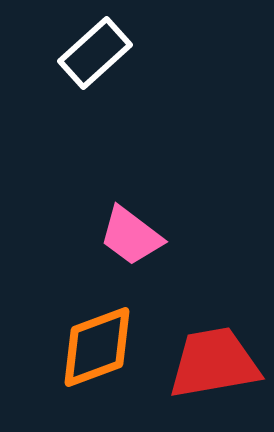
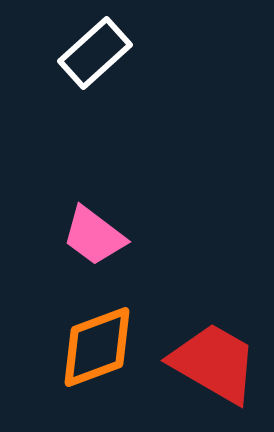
pink trapezoid: moved 37 px left
red trapezoid: rotated 40 degrees clockwise
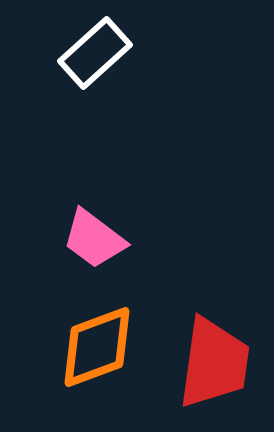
pink trapezoid: moved 3 px down
red trapezoid: rotated 68 degrees clockwise
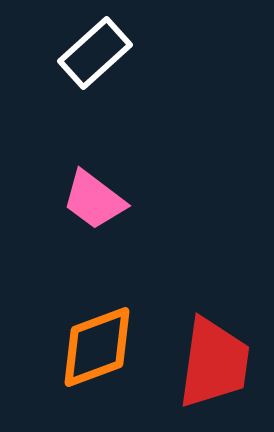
pink trapezoid: moved 39 px up
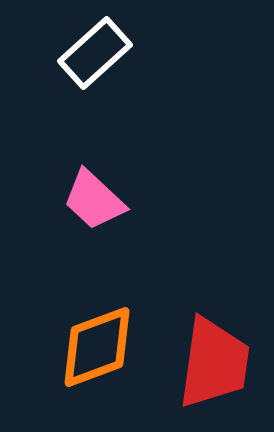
pink trapezoid: rotated 6 degrees clockwise
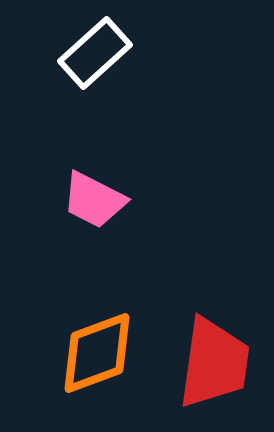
pink trapezoid: rotated 16 degrees counterclockwise
orange diamond: moved 6 px down
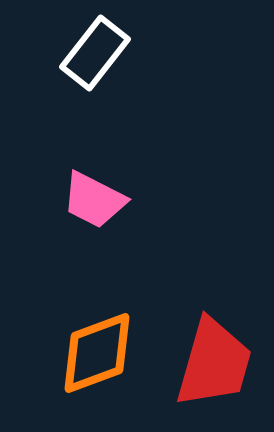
white rectangle: rotated 10 degrees counterclockwise
red trapezoid: rotated 8 degrees clockwise
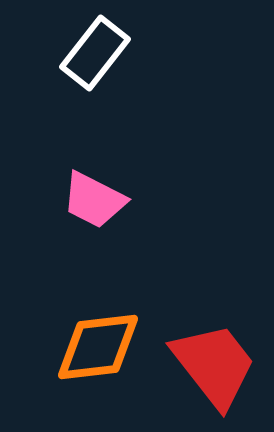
orange diamond: moved 1 px right, 6 px up; rotated 14 degrees clockwise
red trapezoid: moved 2 px down; rotated 54 degrees counterclockwise
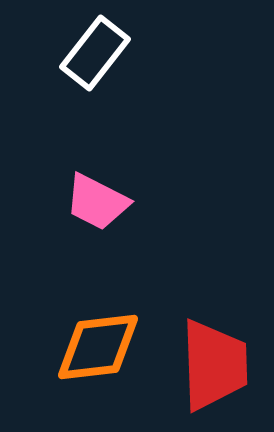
pink trapezoid: moved 3 px right, 2 px down
red trapezoid: rotated 36 degrees clockwise
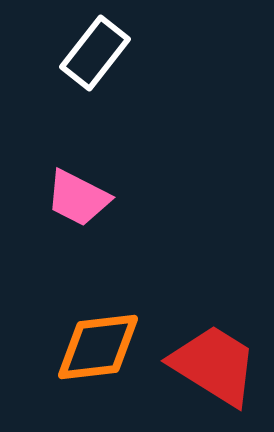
pink trapezoid: moved 19 px left, 4 px up
red trapezoid: rotated 56 degrees counterclockwise
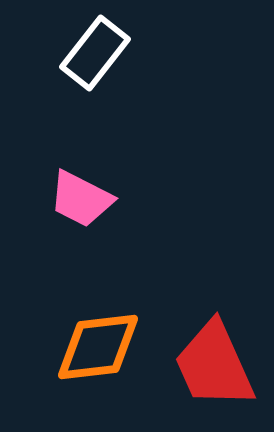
pink trapezoid: moved 3 px right, 1 px down
red trapezoid: rotated 146 degrees counterclockwise
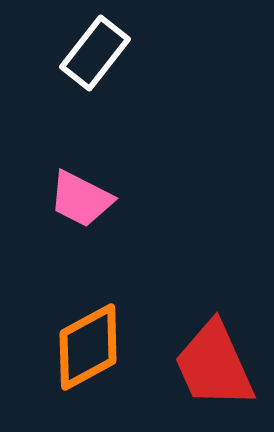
orange diamond: moved 10 px left; rotated 22 degrees counterclockwise
